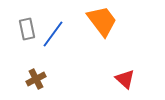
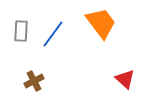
orange trapezoid: moved 1 px left, 2 px down
gray rectangle: moved 6 px left, 2 px down; rotated 15 degrees clockwise
brown cross: moved 2 px left, 2 px down
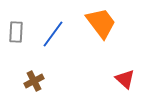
gray rectangle: moved 5 px left, 1 px down
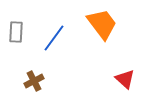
orange trapezoid: moved 1 px right, 1 px down
blue line: moved 1 px right, 4 px down
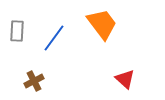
gray rectangle: moved 1 px right, 1 px up
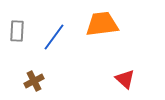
orange trapezoid: rotated 60 degrees counterclockwise
blue line: moved 1 px up
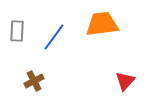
red triangle: moved 2 px down; rotated 30 degrees clockwise
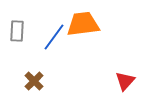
orange trapezoid: moved 19 px left
brown cross: rotated 18 degrees counterclockwise
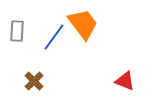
orange trapezoid: rotated 60 degrees clockwise
red triangle: rotated 50 degrees counterclockwise
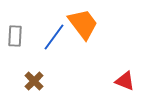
gray rectangle: moved 2 px left, 5 px down
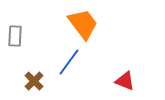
blue line: moved 15 px right, 25 px down
